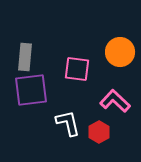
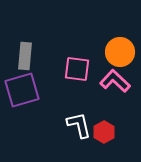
gray rectangle: moved 1 px up
purple square: moved 9 px left; rotated 9 degrees counterclockwise
pink L-shape: moved 20 px up
white L-shape: moved 11 px right, 2 px down
red hexagon: moved 5 px right
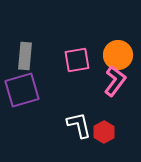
orange circle: moved 2 px left, 3 px down
pink square: moved 9 px up; rotated 16 degrees counterclockwise
pink L-shape: rotated 84 degrees clockwise
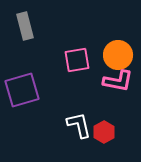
gray rectangle: moved 30 px up; rotated 20 degrees counterclockwise
pink L-shape: moved 3 px right; rotated 64 degrees clockwise
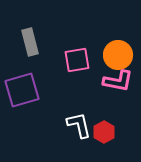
gray rectangle: moved 5 px right, 16 px down
